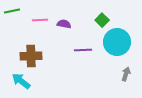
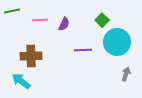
purple semicircle: rotated 104 degrees clockwise
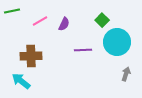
pink line: moved 1 px down; rotated 28 degrees counterclockwise
